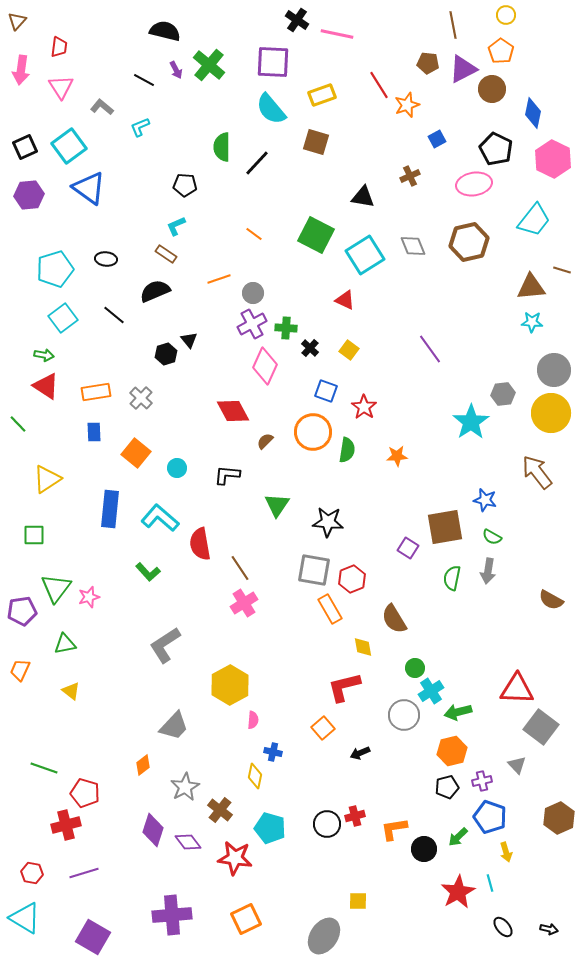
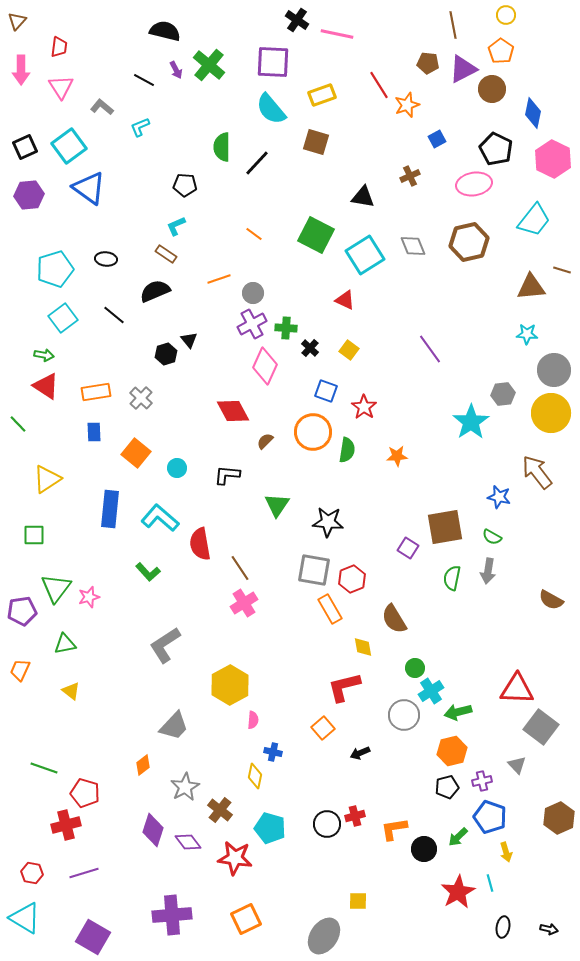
pink arrow at (21, 70): rotated 8 degrees counterclockwise
cyan star at (532, 322): moved 5 px left, 12 px down
blue star at (485, 500): moved 14 px right, 3 px up
black ellipse at (503, 927): rotated 50 degrees clockwise
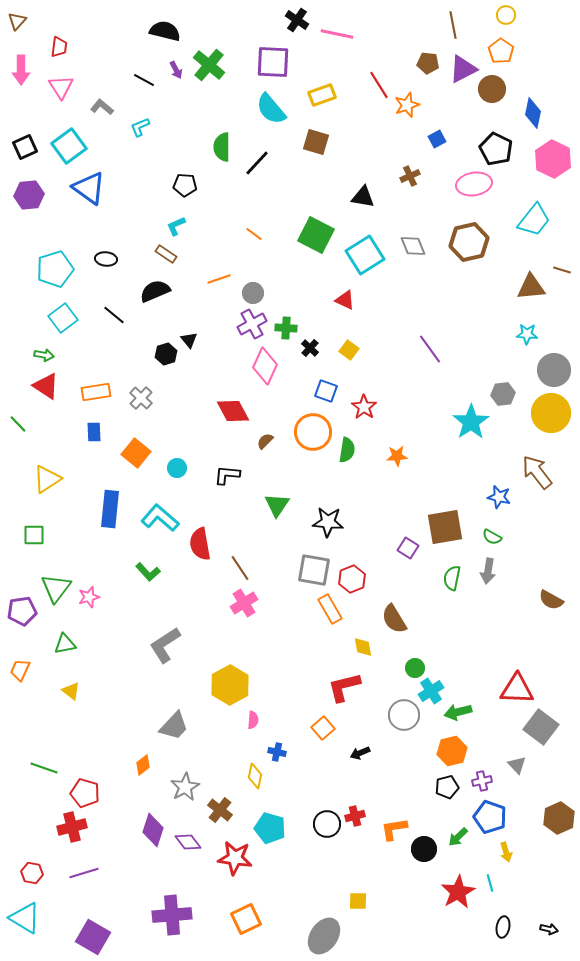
blue cross at (273, 752): moved 4 px right
red cross at (66, 825): moved 6 px right, 2 px down
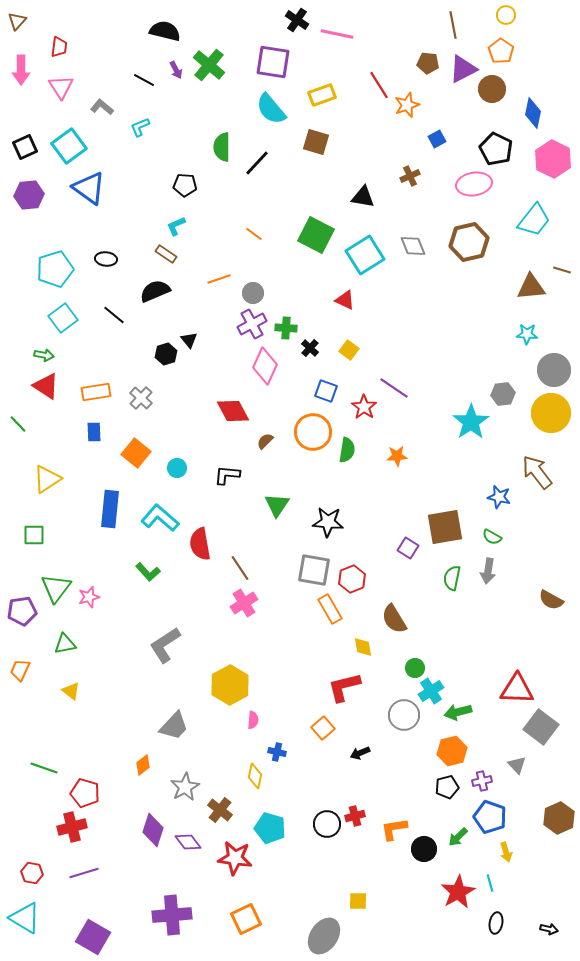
purple square at (273, 62): rotated 6 degrees clockwise
purple line at (430, 349): moved 36 px left, 39 px down; rotated 20 degrees counterclockwise
black ellipse at (503, 927): moved 7 px left, 4 px up
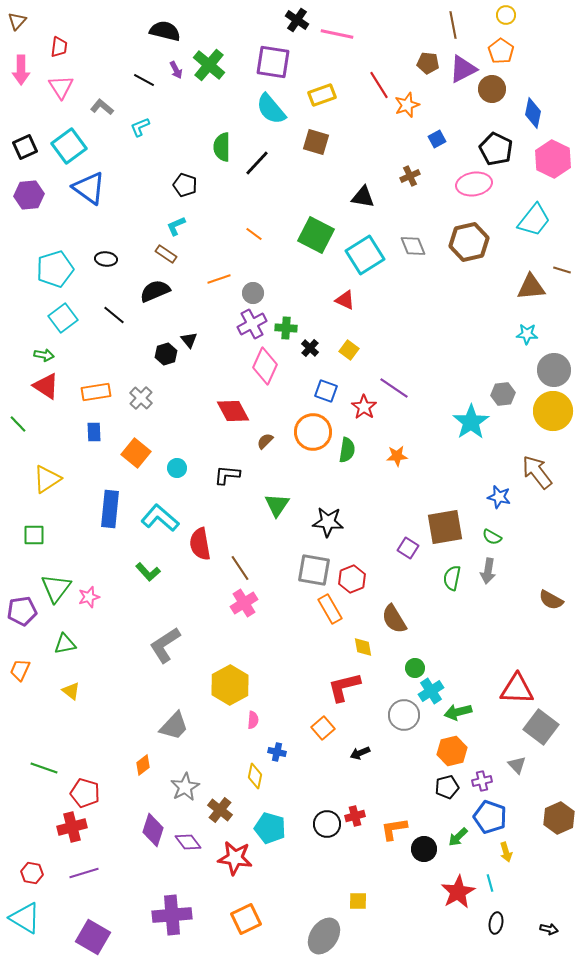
black pentagon at (185, 185): rotated 15 degrees clockwise
yellow circle at (551, 413): moved 2 px right, 2 px up
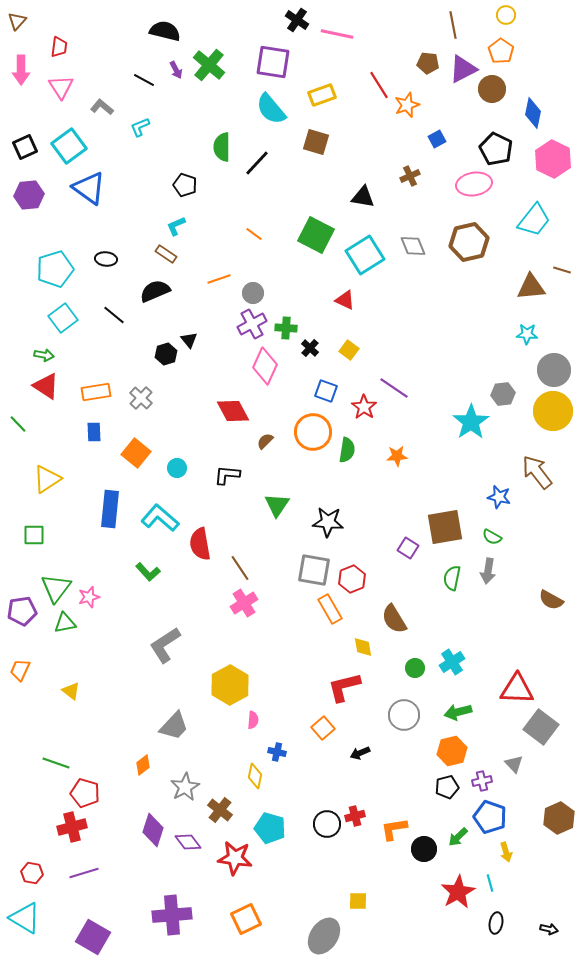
green triangle at (65, 644): moved 21 px up
cyan cross at (431, 691): moved 21 px right, 29 px up
gray triangle at (517, 765): moved 3 px left, 1 px up
green line at (44, 768): moved 12 px right, 5 px up
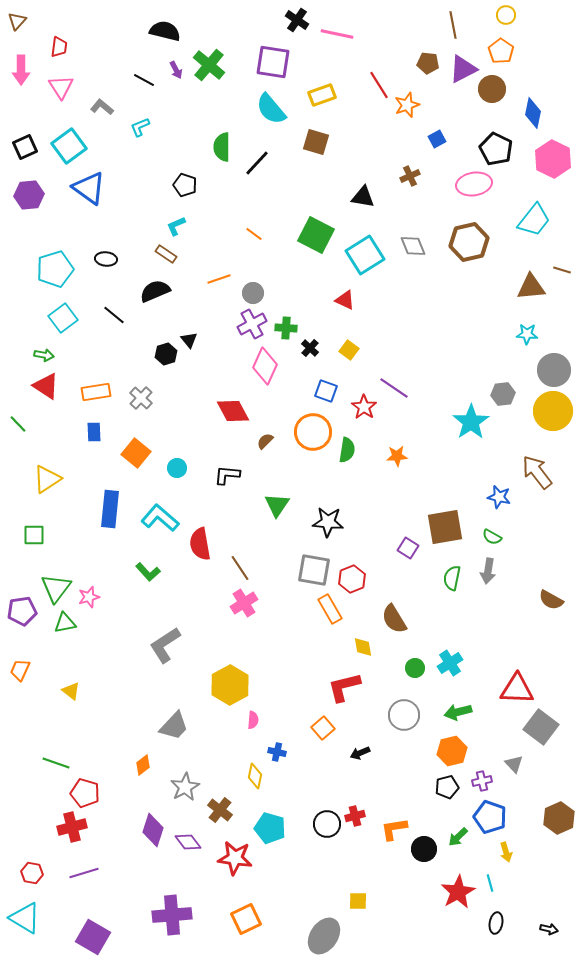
cyan cross at (452, 662): moved 2 px left, 1 px down
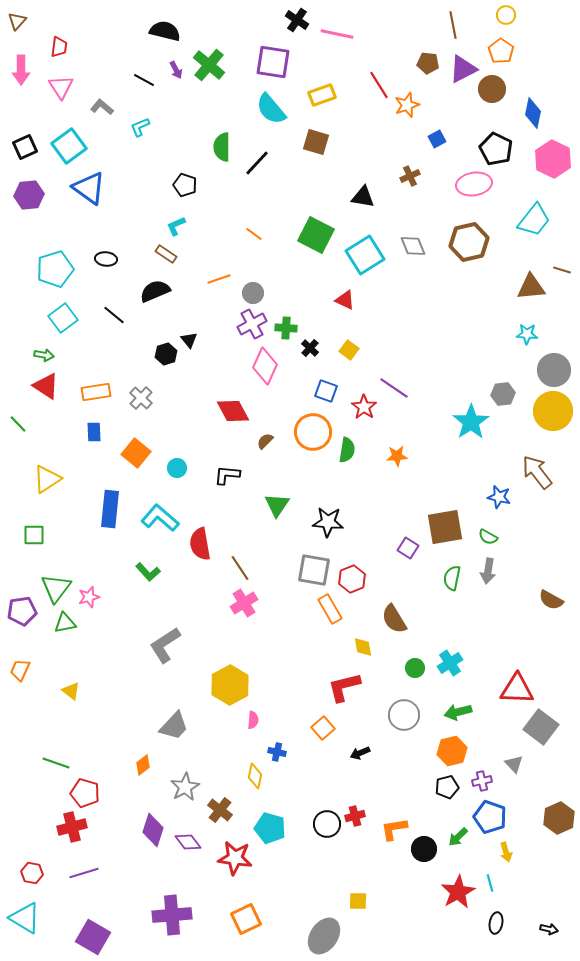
green semicircle at (492, 537): moved 4 px left
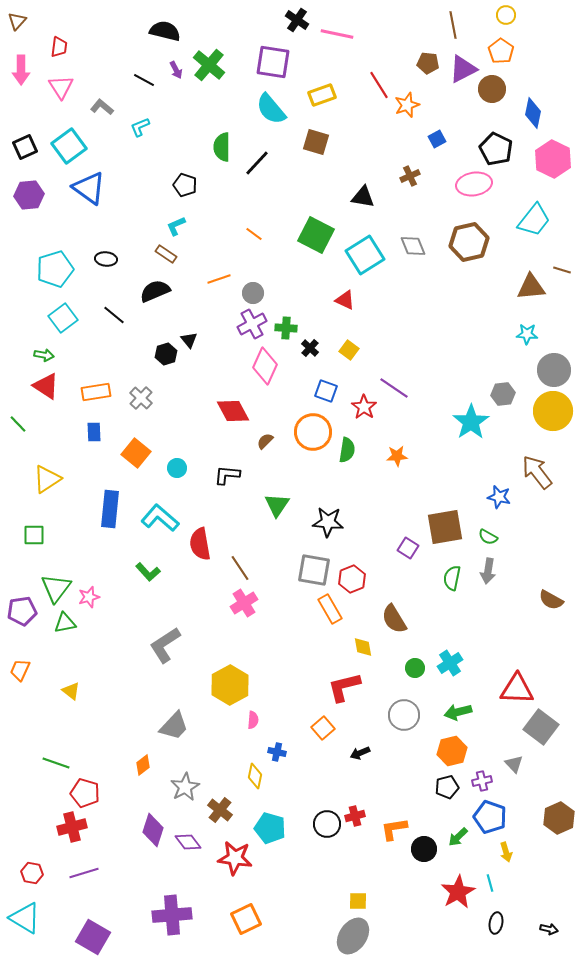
gray ellipse at (324, 936): moved 29 px right
